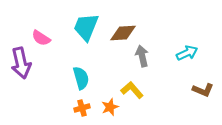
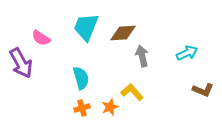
purple arrow: rotated 16 degrees counterclockwise
yellow L-shape: moved 2 px down
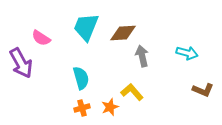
cyan arrow: rotated 40 degrees clockwise
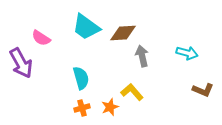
cyan trapezoid: rotated 76 degrees counterclockwise
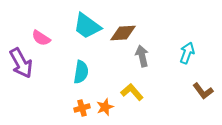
cyan trapezoid: moved 1 px right, 1 px up
cyan arrow: rotated 85 degrees counterclockwise
cyan semicircle: moved 6 px up; rotated 25 degrees clockwise
brown L-shape: moved 1 px down; rotated 30 degrees clockwise
orange star: moved 5 px left
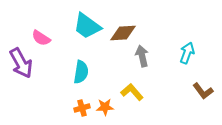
orange star: rotated 18 degrees clockwise
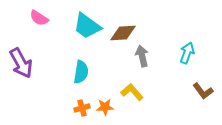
pink semicircle: moved 2 px left, 20 px up
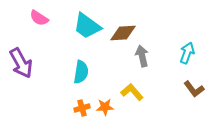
brown L-shape: moved 9 px left, 2 px up
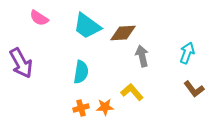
orange cross: moved 1 px left
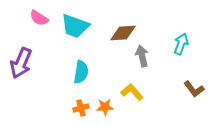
cyan trapezoid: moved 12 px left; rotated 16 degrees counterclockwise
cyan arrow: moved 6 px left, 9 px up
purple arrow: rotated 52 degrees clockwise
